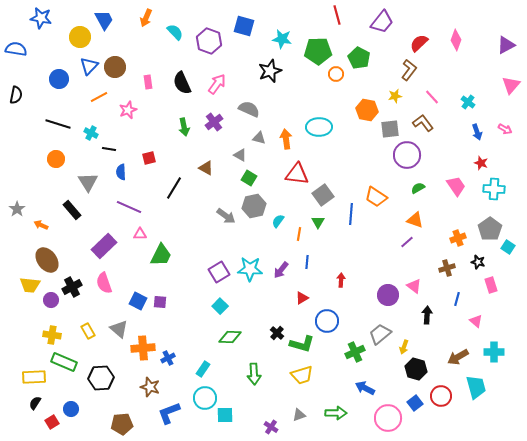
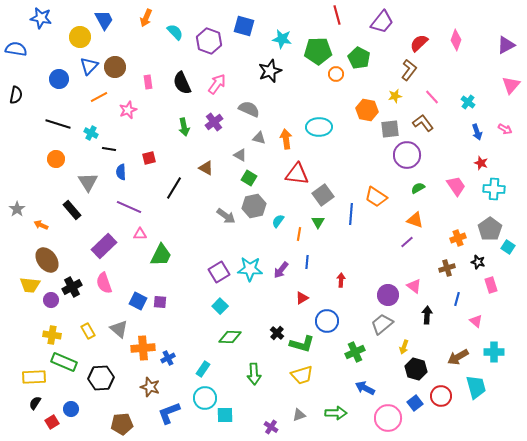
gray trapezoid at (380, 334): moved 2 px right, 10 px up
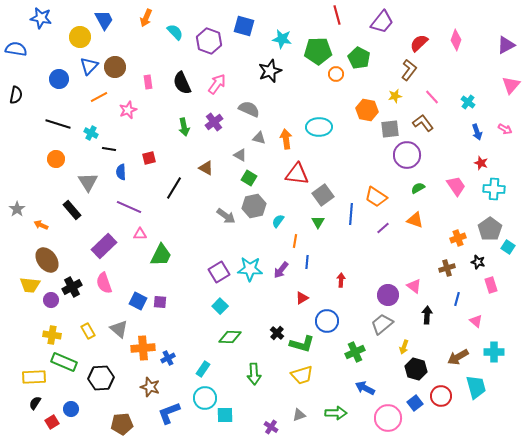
orange line at (299, 234): moved 4 px left, 7 px down
purple line at (407, 242): moved 24 px left, 14 px up
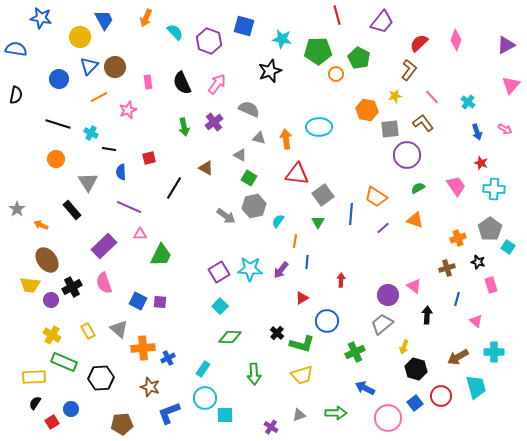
yellow cross at (52, 335): rotated 24 degrees clockwise
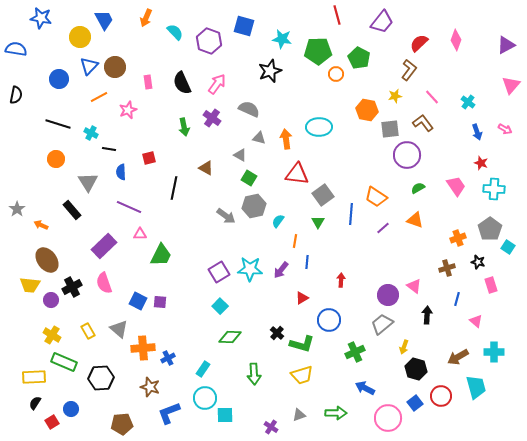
purple cross at (214, 122): moved 2 px left, 4 px up; rotated 18 degrees counterclockwise
black line at (174, 188): rotated 20 degrees counterclockwise
blue circle at (327, 321): moved 2 px right, 1 px up
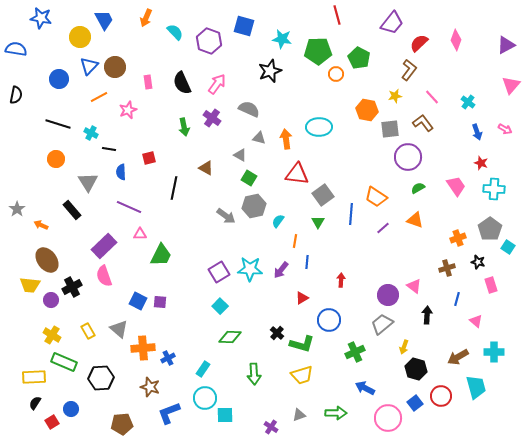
purple trapezoid at (382, 22): moved 10 px right, 1 px down
purple circle at (407, 155): moved 1 px right, 2 px down
pink semicircle at (104, 283): moved 7 px up
